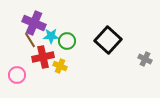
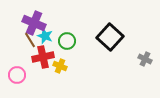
cyan star: moved 6 px left; rotated 21 degrees clockwise
black square: moved 2 px right, 3 px up
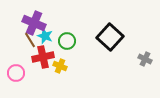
pink circle: moved 1 px left, 2 px up
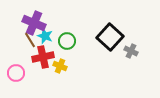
gray cross: moved 14 px left, 8 px up
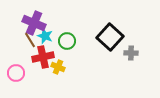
gray cross: moved 2 px down; rotated 24 degrees counterclockwise
yellow cross: moved 2 px left, 1 px down
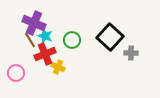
green circle: moved 5 px right, 1 px up
red cross: moved 2 px right, 3 px up; rotated 10 degrees counterclockwise
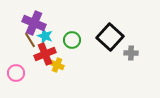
yellow cross: moved 1 px left, 2 px up
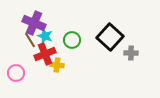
yellow cross: rotated 16 degrees counterclockwise
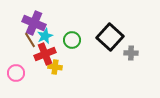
cyan star: rotated 28 degrees clockwise
yellow cross: moved 2 px left, 2 px down
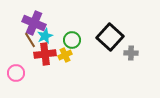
red cross: rotated 15 degrees clockwise
yellow cross: moved 10 px right, 12 px up; rotated 32 degrees counterclockwise
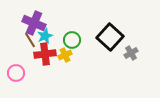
gray cross: rotated 32 degrees counterclockwise
